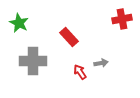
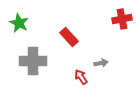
red arrow: moved 1 px right, 5 px down
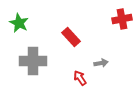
red rectangle: moved 2 px right
red arrow: moved 1 px left, 1 px down
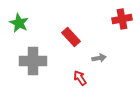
gray arrow: moved 2 px left, 5 px up
